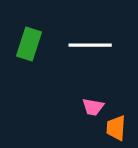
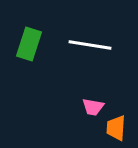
white line: rotated 9 degrees clockwise
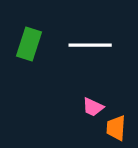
white line: rotated 9 degrees counterclockwise
pink trapezoid: rotated 15 degrees clockwise
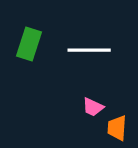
white line: moved 1 px left, 5 px down
orange trapezoid: moved 1 px right
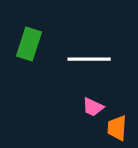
white line: moved 9 px down
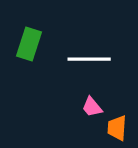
pink trapezoid: moved 1 px left; rotated 25 degrees clockwise
